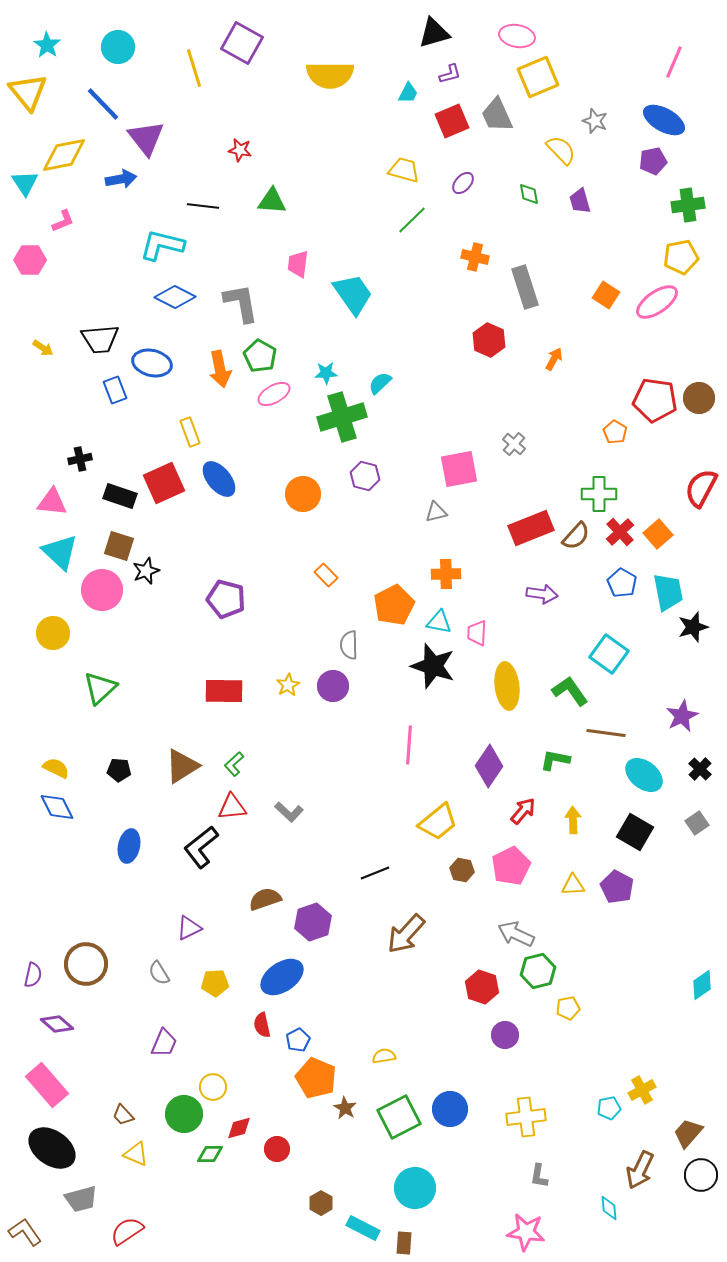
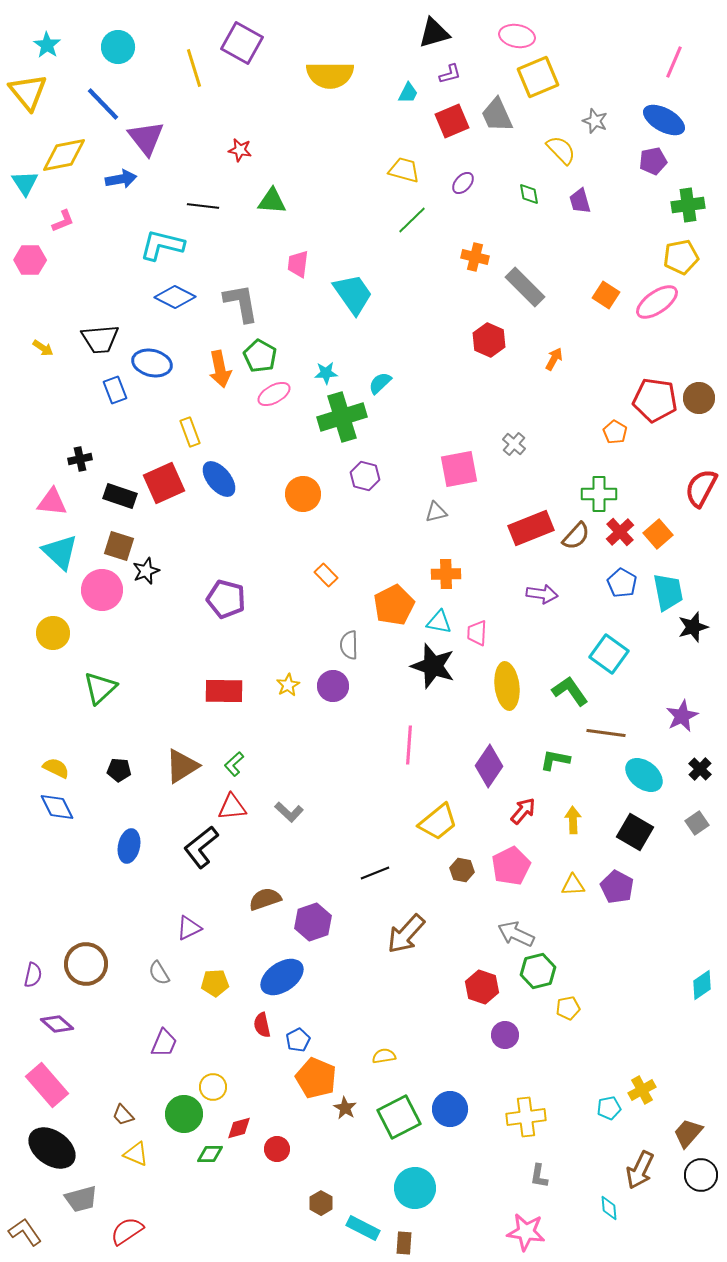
gray rectangle at (525, 287): rotated 27 degrees counterclockwise
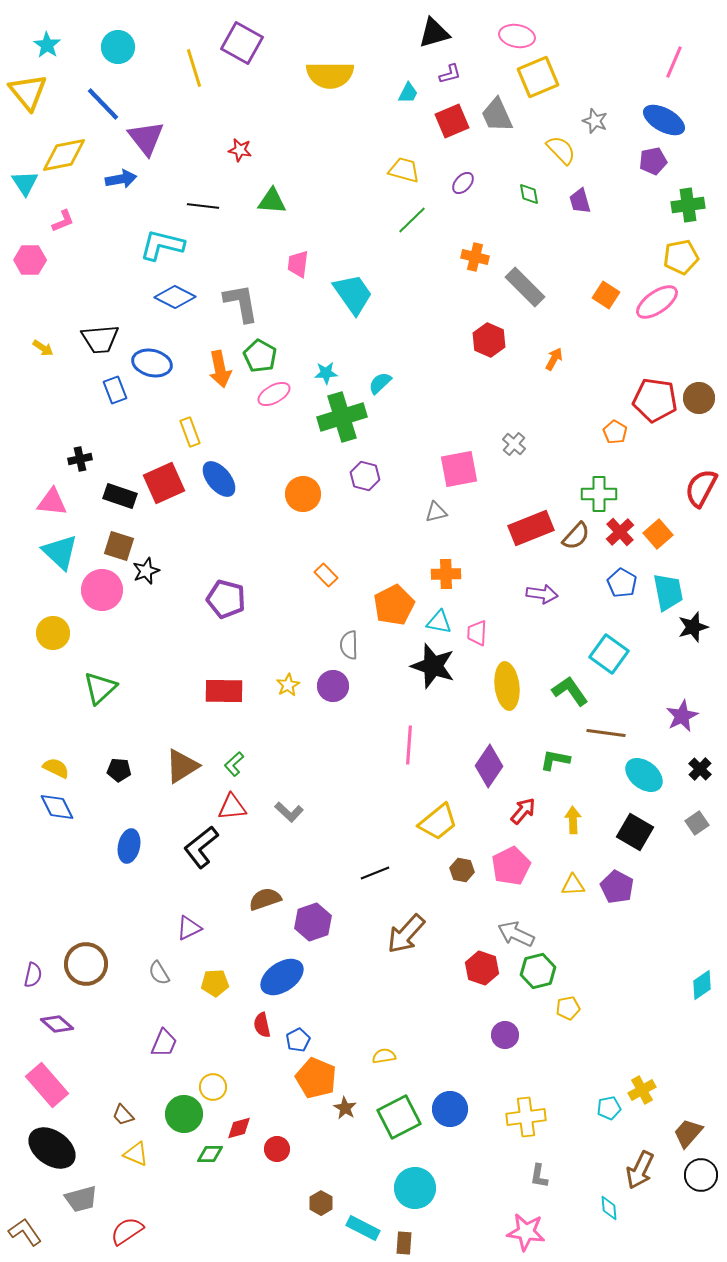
red hexagon at (482, 987): moved 19 px up
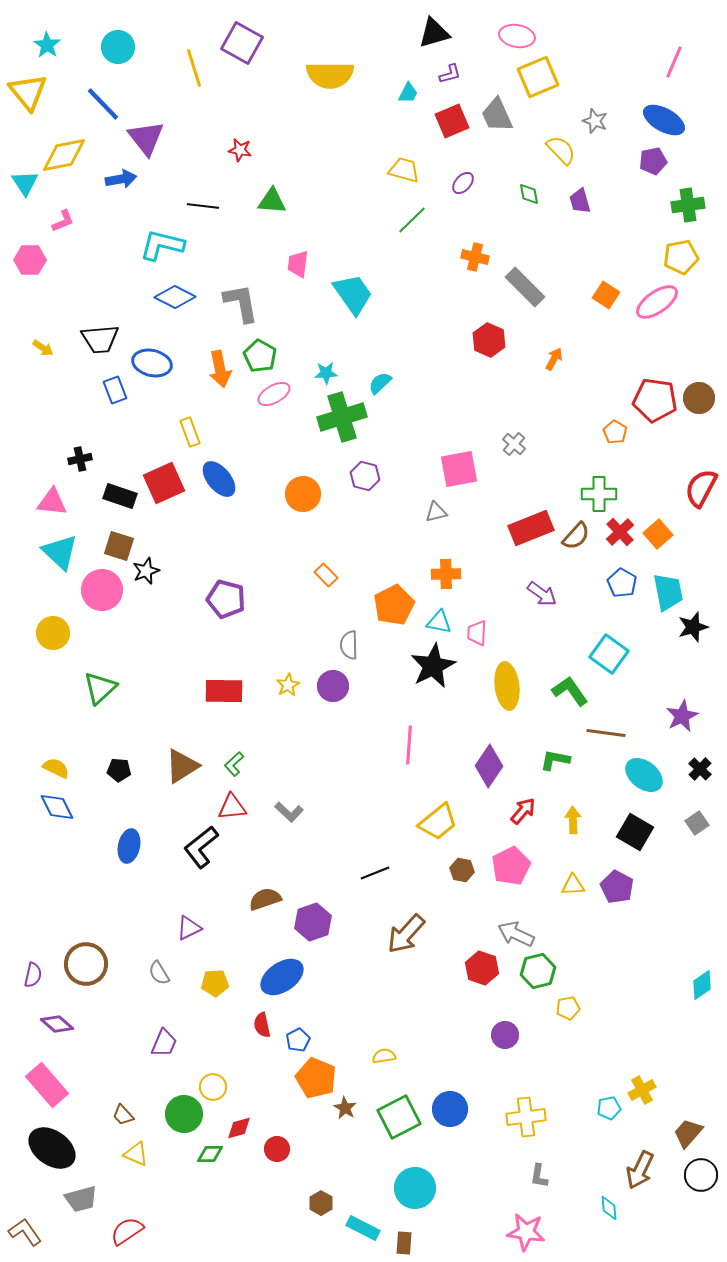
purple arrow at (542, 594): rotated 28 degrees clockwise
black star at (433, 666): rotated 27 degrees clockwise
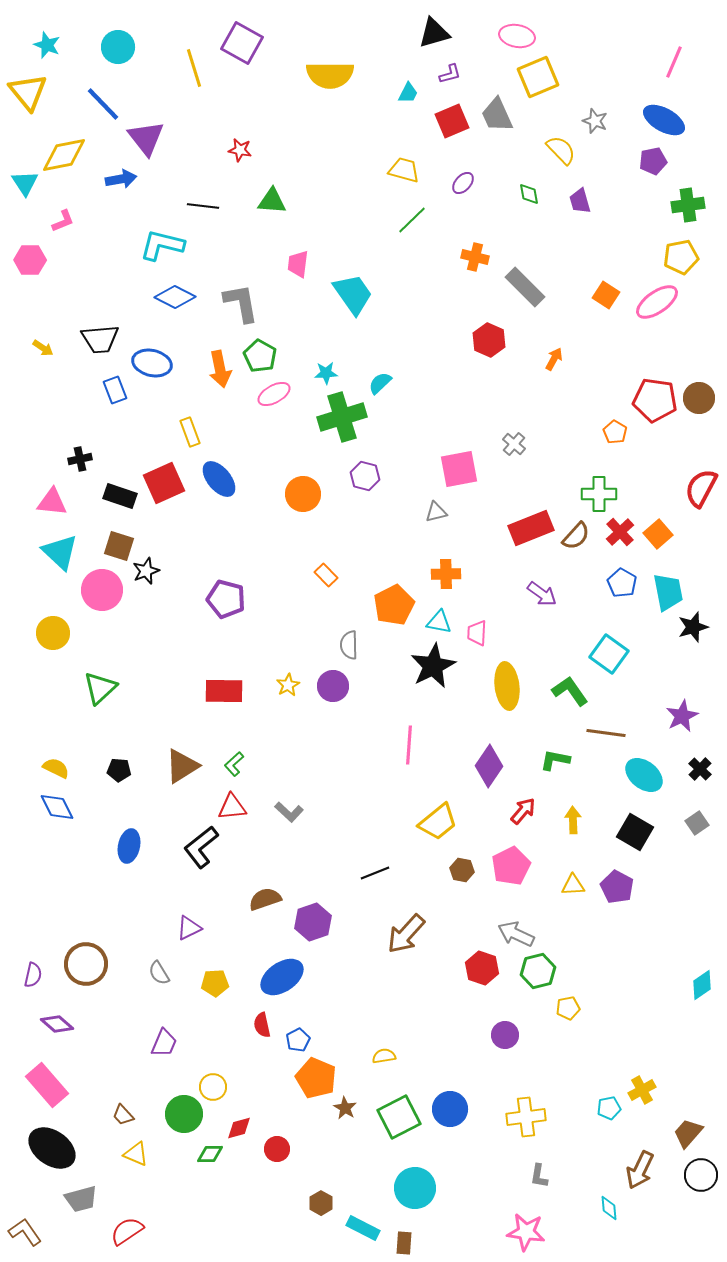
cyan star at (47, 45): rotated 12 degrees counterclockwise
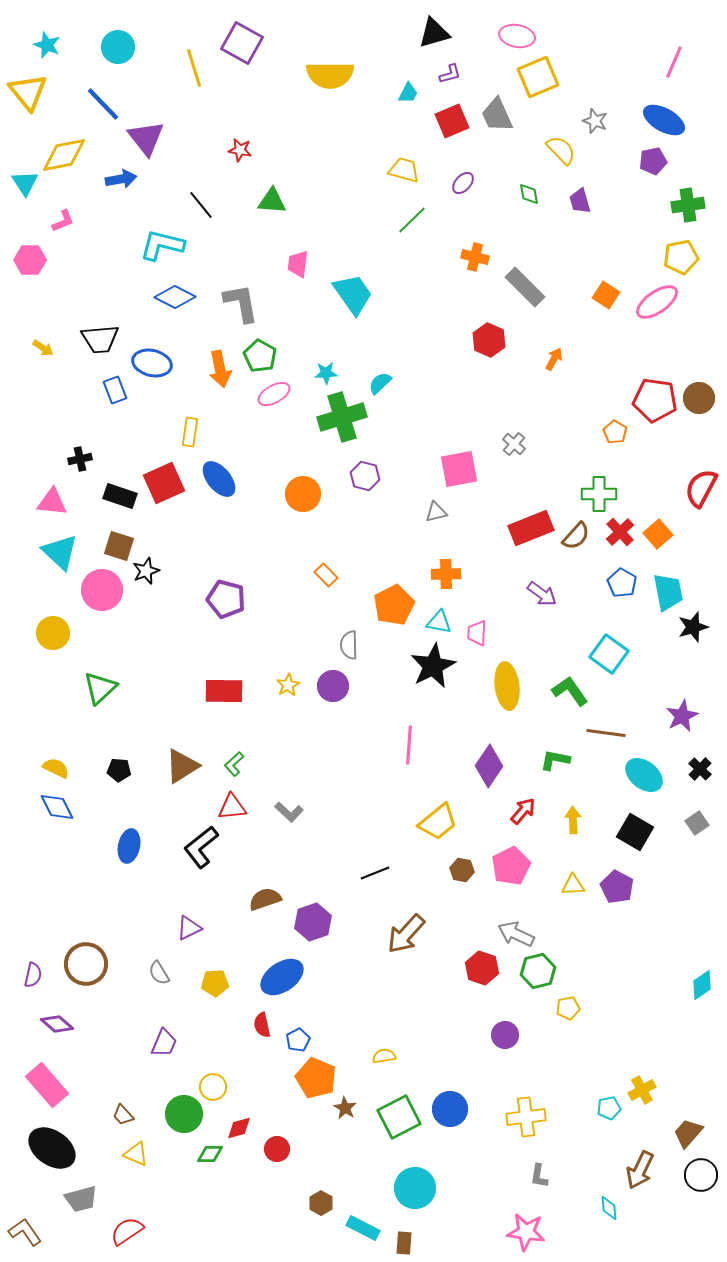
black line at (203, 206): moved 2 px left, 1 px up; rotated 44 degrees clockwise
yellow rectangle at (190, 432): rotated 28 degrees clockwise
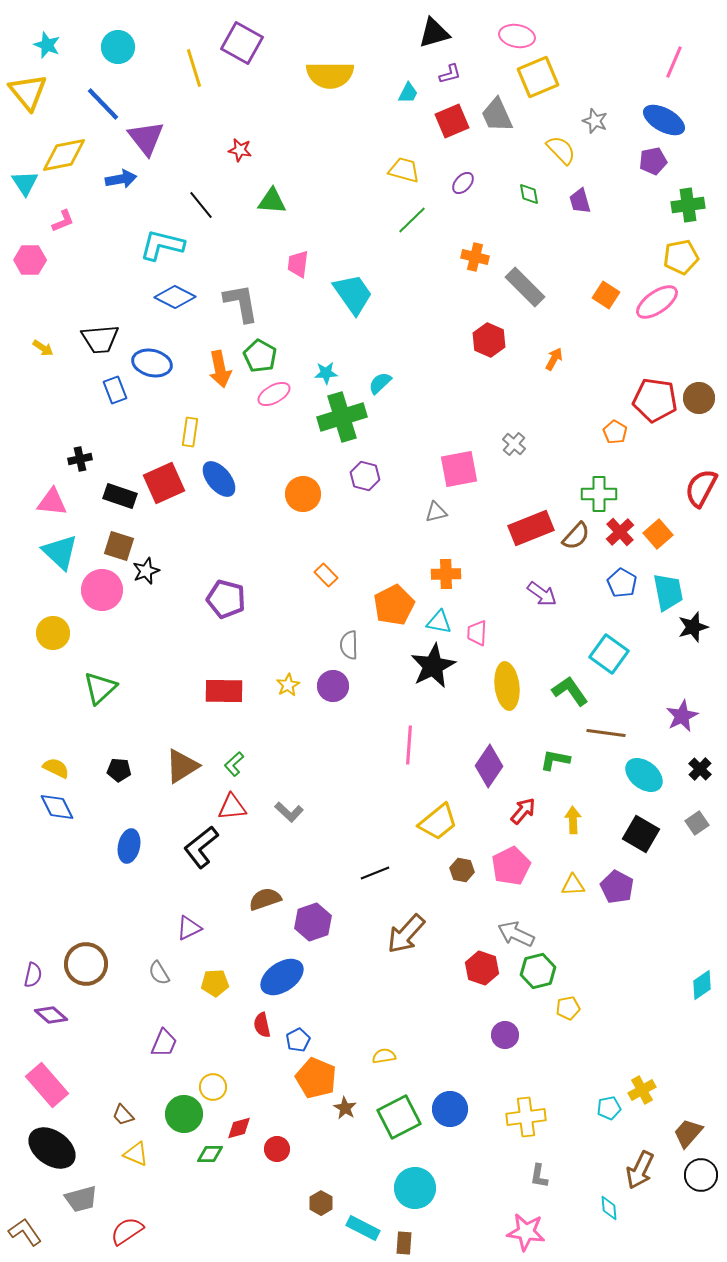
black square at (635, 832): moved 6 px right, 2 px down
purple diamond at (57, 1024): moved 6 px left, 9 px up
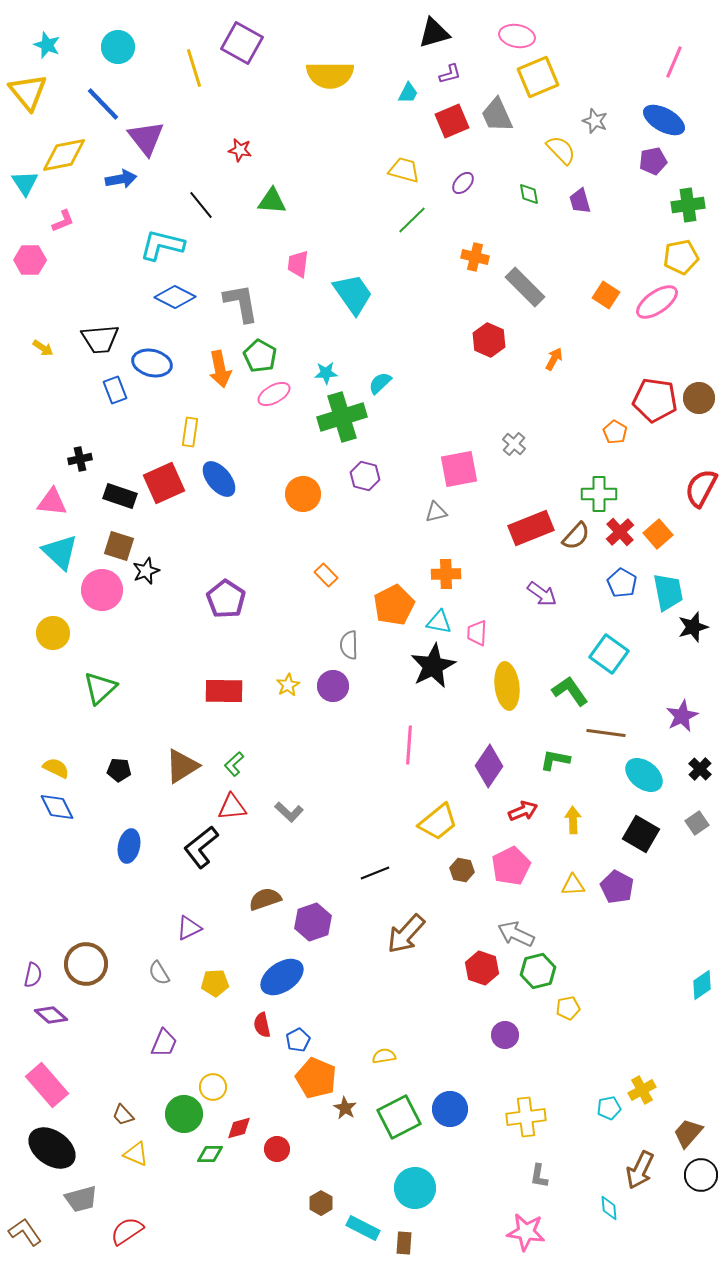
purple pentagon at (226, 599): rotated 18 degrees clockwise
red arrow at (523, 811): rotated 28 degrees clockwise
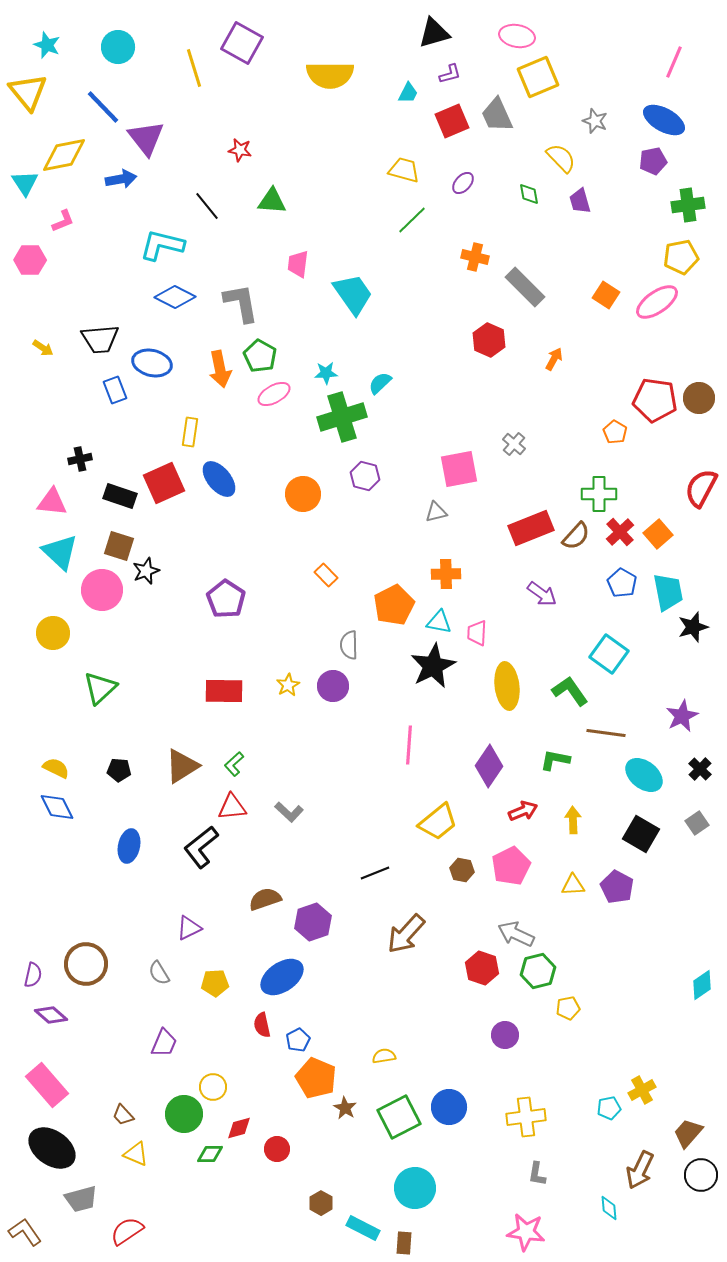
blue line at (103, 104): moved 3 px down
yellow semicircle at (561, 150): moved 8 px down
black line at (201, 205): moved 6 px right, 1 px down
blue circle at (450, 1109): moved 1 px left, 2 px up
gray L-shape at (539, 1176): moved 2 px left, 2 px up
